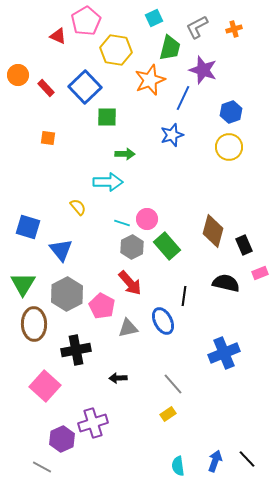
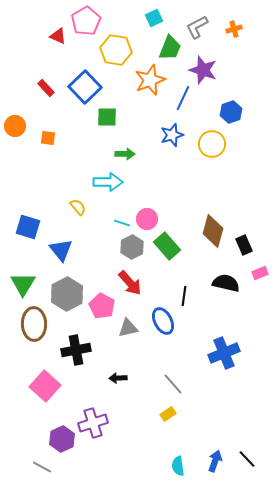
green trapezoid at (170, 48): rotated 8 degrees clockwise
orange circle at (18, 75): moved 3 px left, 51 px down
yellow circle at (229, 147): moved 17 px left, 3 px up
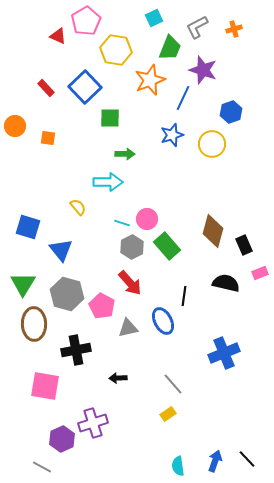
green square at (107, 117): moved 3 px right, 1 px down
gray hexagon at (67, 294): rotated 16 degrees counterclockwise
pink square at (45, 386): rotated 32 degrees counterclockwise
